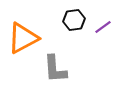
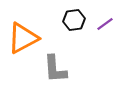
purple line: moved 2 px right, 3 px up
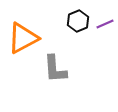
black hexagon: moved 4 px right, 1 px down; rotated 15 degrees counterclockwise
purple line: rotated 12 degrees clockwise
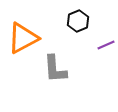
purple line: moved 1 px right, 21 px down
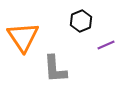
black hexagon: moved 3 px right
orange triangle: moved 1 px up; rotated 36 degrees counterclockwise
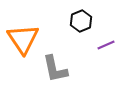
orange triangle: moved 2 px down
gray L-shape: rotated 8 degrees counterclockwise
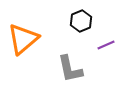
orange triangle: rotated 24 degrees clockwise
gray L-shape: moved 15 px right
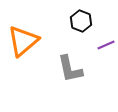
black hexagon: rotated 15 degrees counterclockwise
orange triangle: moved 2 px down
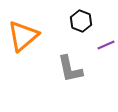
orange triangle: moved 5 px up
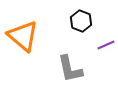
orange triangle: rotated 40 degrees counterclockwise
